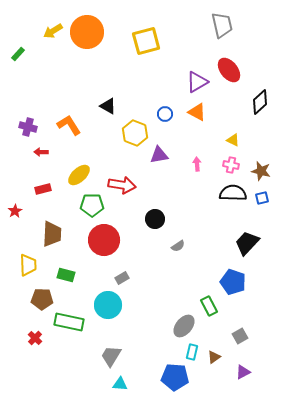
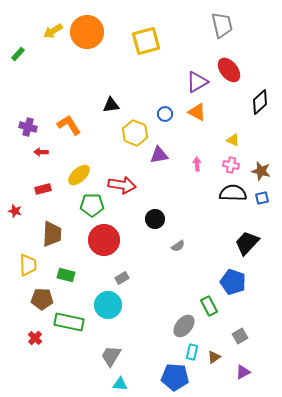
black triangle at (108, 106): moved 3 px right, 1 px up; rotated 36 degrees counterclockwise
red star at (15, 211): rotated 24 degrees counterclockwise
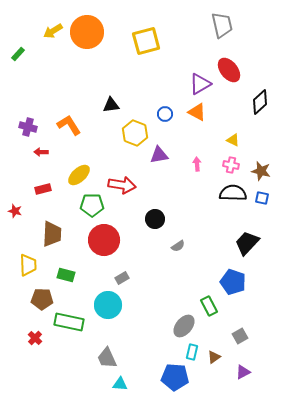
purple triangle at (197, 82): moved 3 px right, 2 px down
blue square at (262, 198): rotated 24 degrees clockwise
gray trapezoid at (111, 356): moved 4 px left, 2 px down; rotated 55 degrees counterclockwise
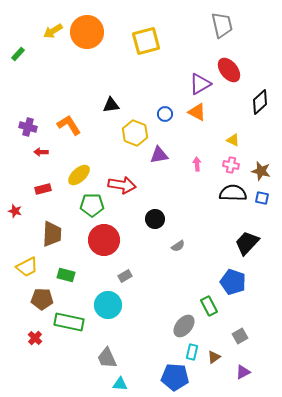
yellow trapezoid at (28, 265): moved 1 px left, 2 px down; rotated 65 degrees clockwise
gray rectangle at (122, 278): moved 3 px right, 2 px up
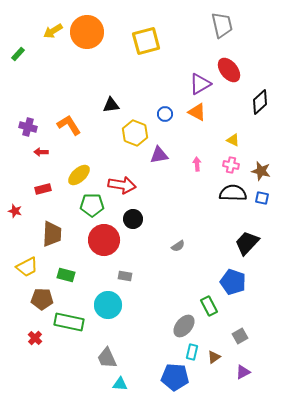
black circle at (155, 219): moved 22 px left
gray rectangle at (125, 276): rotated 40 degrees clockwise
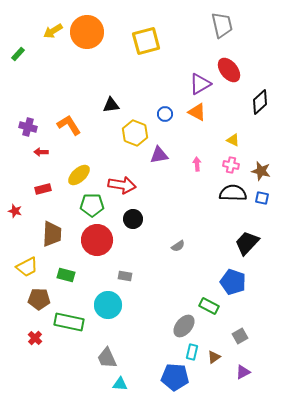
red circle at (104, 240): moved 7 px left
brown pentagon at (42, 299): moved 3 px left
green rectangle at (209, 306): rotated 36 degrees counterclockwise
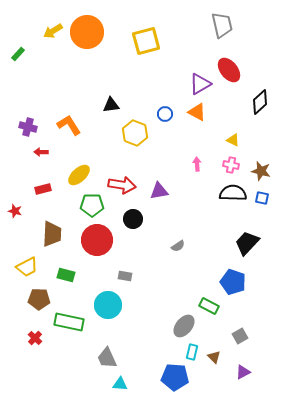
purple triangle at (159, 155): moved 36 px down
brown triangle at (214, 357): rotated 40 degrees counterclockwise
